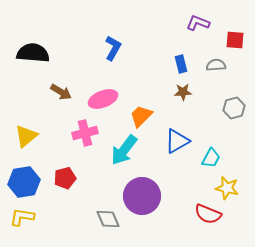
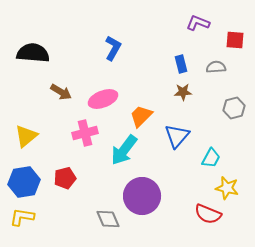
gray semicircle: moved 2 px down
blue triangle: moved 5 px up; rotated 20 degrees counterclockwise
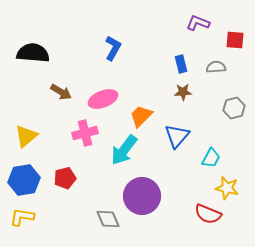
blue hexagon: moved 2 px up
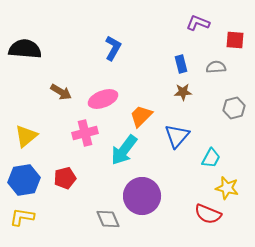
black semicircle: moved 8 px left, 4 px up
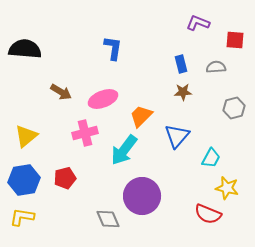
blue L-shape: rotated 20 degrees counterclockwise
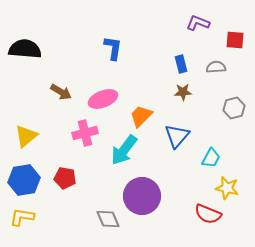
red pentagon: rotated 25 degrees clockwise
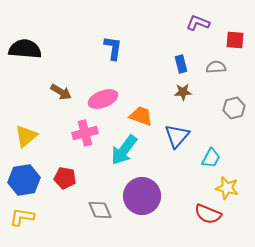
orange trapezoid: rotated 65 degrees clockwise
gray diamond: moved 8 px left, 9 px up
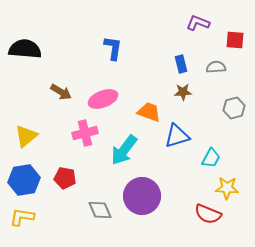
orange trapezoid: moved 8 px right, 4 px up
blue triangle: rotated 32 degrees clockwise
yellow star: rotated 10 degrees counterclockwise
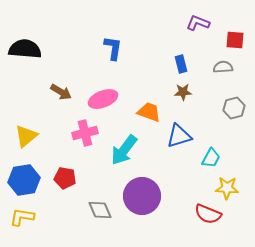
gray semicircle: moved 7 px right
blue triangle: moved 2 px right
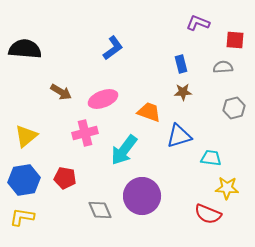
blue L-shape: rotated 45 degrees clockwise
cyan trapezoid: rotated 110 degrees counterclockwise
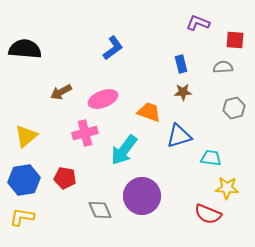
brown arrow: rotated 120 degrees clockwise
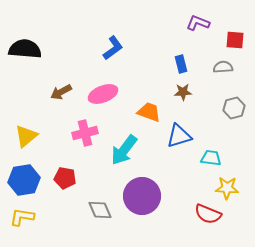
pink ellipse: moved 5 px up
